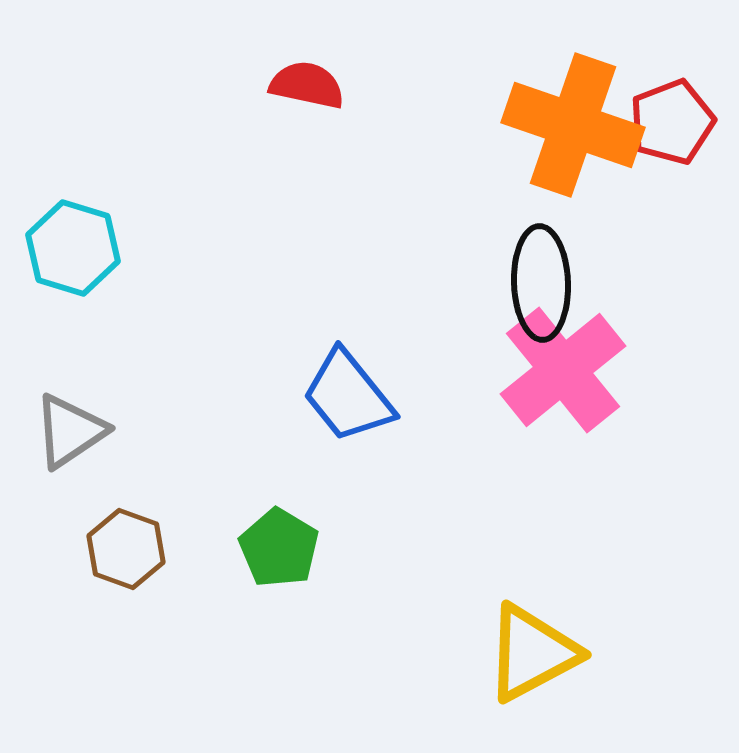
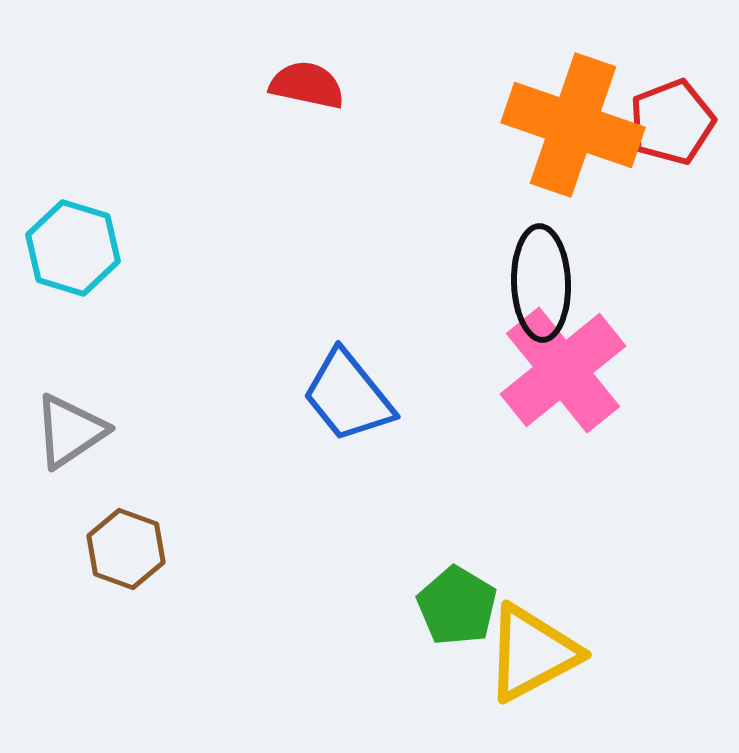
green pentagon: moved 178 px right, 58 px down
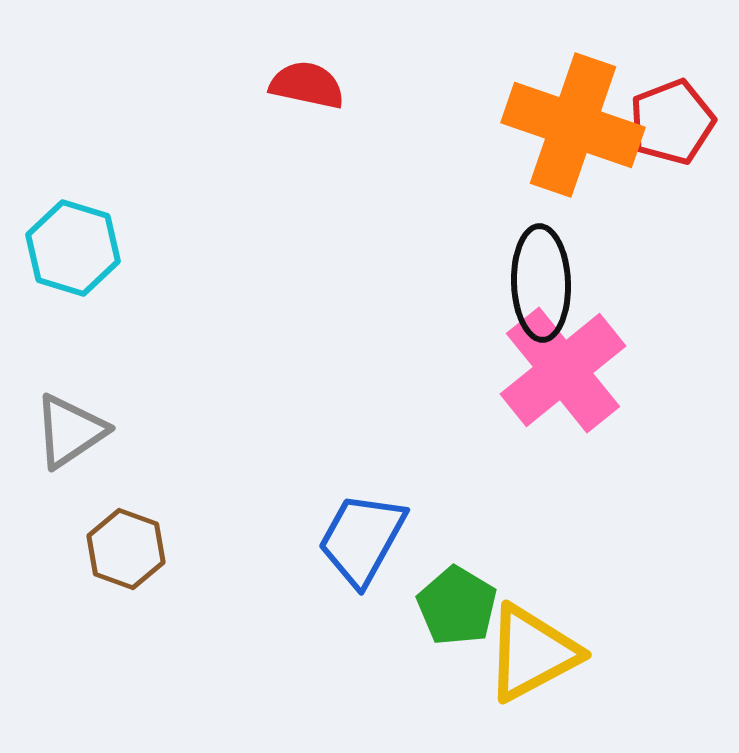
blue trapezoid: moved 14 px right, 143 px down; rotated 68 degrees clockwise
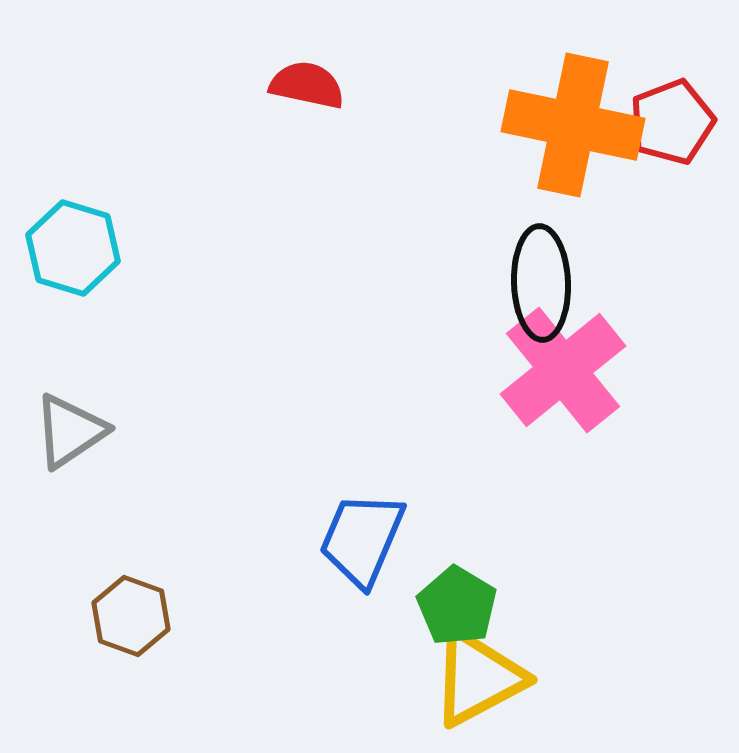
orange cross: rotated 7 degrees counterclockwise
blue trapezoid: rotated 6 degrees counterclockwise
brown hexagon: moved 5 px right, 67 px down
yellow triangle: moved 54 px left, 25 px down
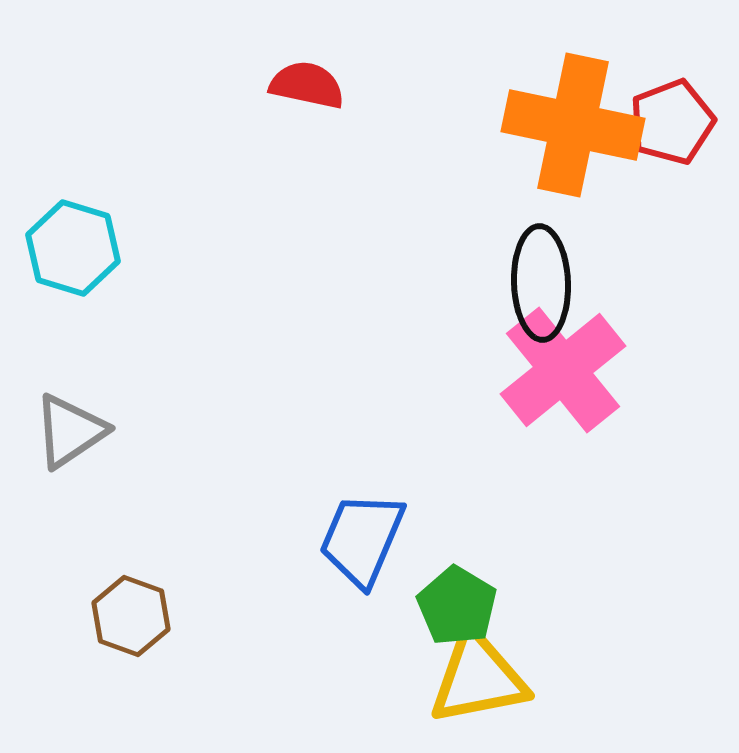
yellow triangle: rotated 17 degrees clockwise
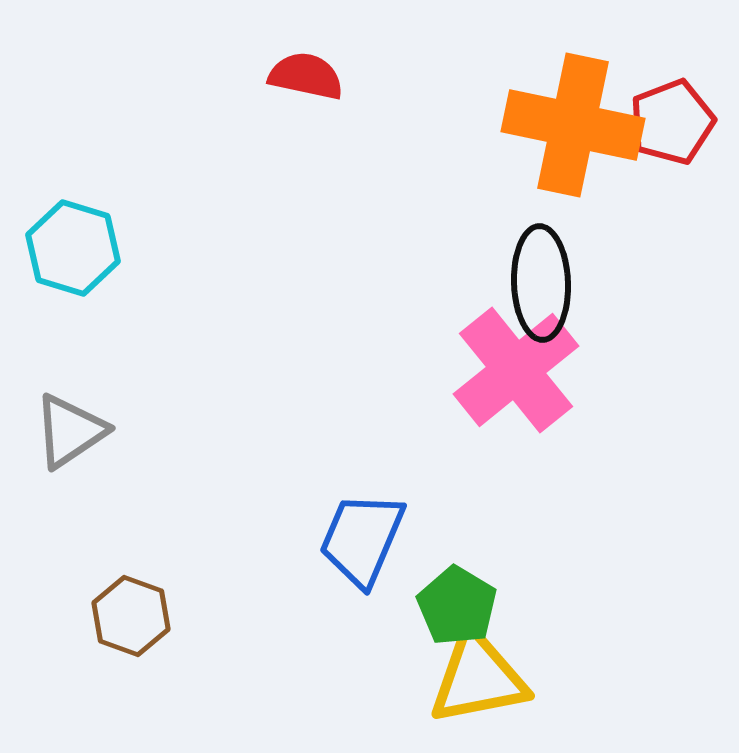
red semicircle: moved 1 px left, 9 px up
pink cross: moved 47 px left
